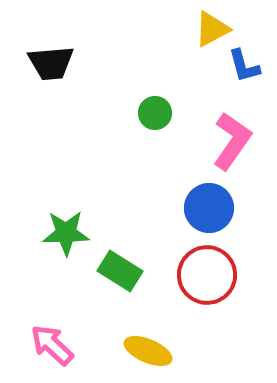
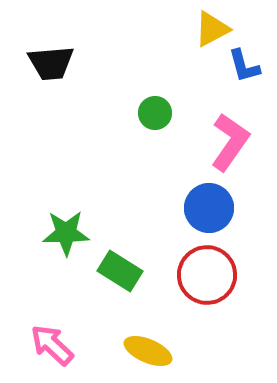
pink L-shape: moved 2 px left, 1 px down
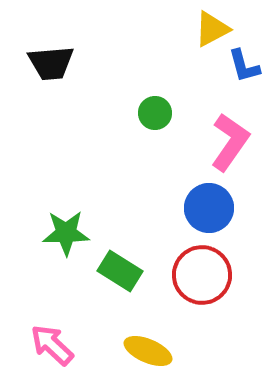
red circle: moved 5 px left
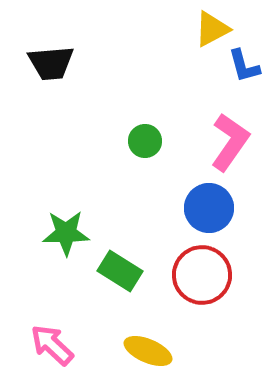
green circle: moved 10 px left, 28 px down
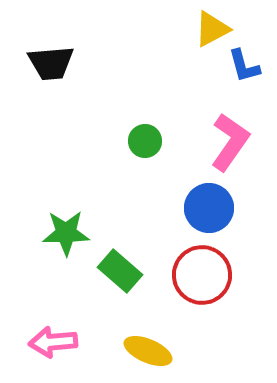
green rectangle: rotated 9 degrees clockwise
pink arrow: moved 1 px right, 3 px up; rotated 48 degrees counterclockwise
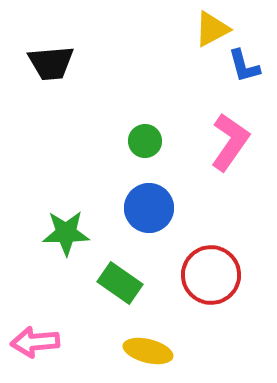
blue circle: moved 60 px left
green rectangle: moved 12 px down; rotated 6 degrees counterclockwise
red circle: moved 9 px right
pink arrow: moved 18 px left
yellow ellipse: rotated 9 degrees counterclockwise
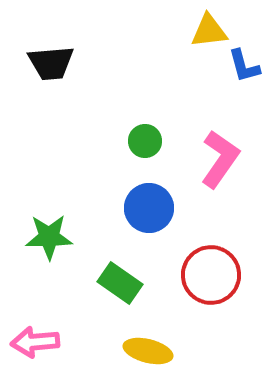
yellow triangle: moved 3 px left, 2 px down; rotated 21 degrees clockwise
pink L-shape: moved 10 px left, 17 px down
green star: moved 17 px left, 4 px down
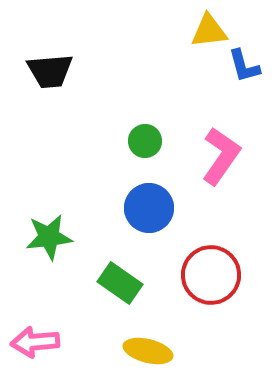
black trapezoid: moved 1 px left, 8 px down
pink L-shape: moved 1 px right, 3 px up
green star: rotated 6 degrees counterclockwise
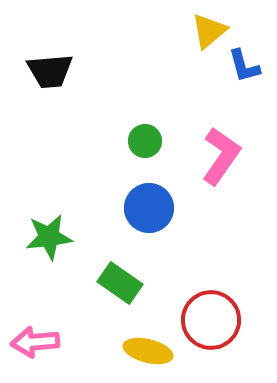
yellow triangle: rotated 33 degrees counterclockwise
red circle: moved 45 px down
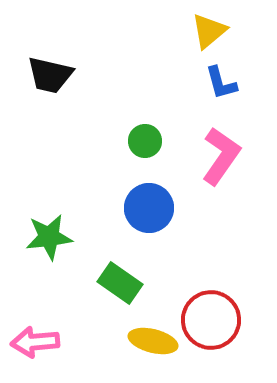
blue L-shape: moved 23 px left, 17 px down
black trapezoid: moved 4 px down; rotated 18 degrees clockwise
yellow ellipse: moved 5 px right, 10 px up
